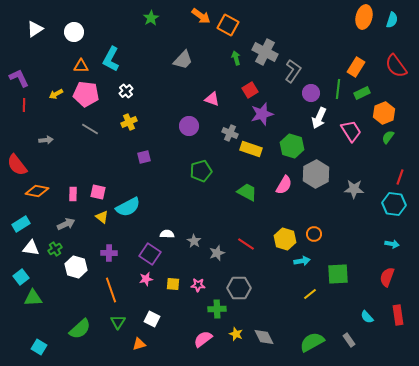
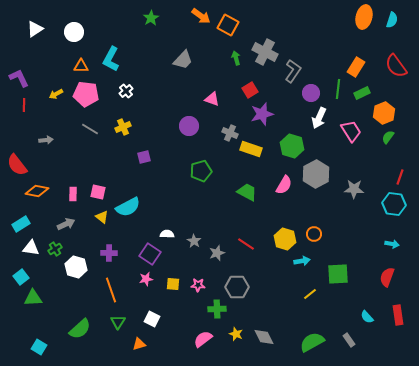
yellow cross at (129, 122): moved 6 px left, 5 px down
gray hexagon at (239, 288): moved 2 px left, 1 px up
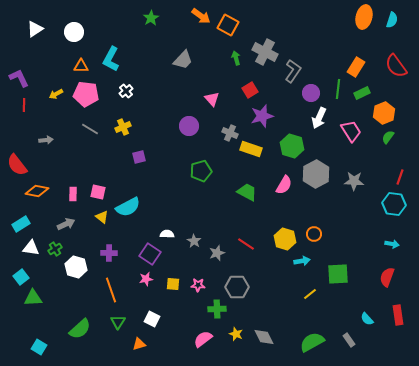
pink triangle at (212, 99): rotated 28 degrees clockwise
purple star at (262, 114): moved 2 px down
purple square at (144, 157): moved 5 px left
gray star at (354, 189): moved 8 px up
cyan semicircle at (367, 317): moved 2 px down
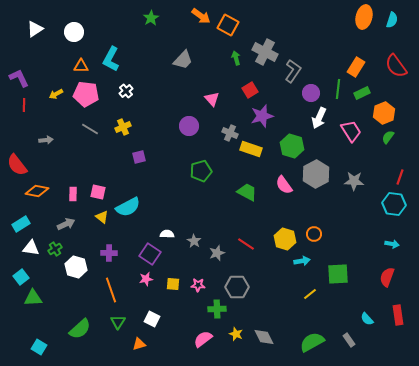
pink semicircle at (284, 185): rotated 114 degrees clockwise
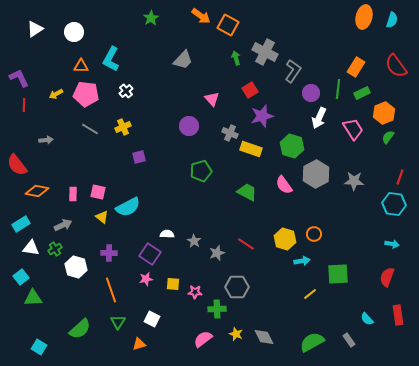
pink trapezoid at (351, 131): moved 2 px right, 2 px up
gray arrow at (66, 224): moved 3 px left, 1 px down
pink star at (198, 285): moved 3 px left, 7 px down
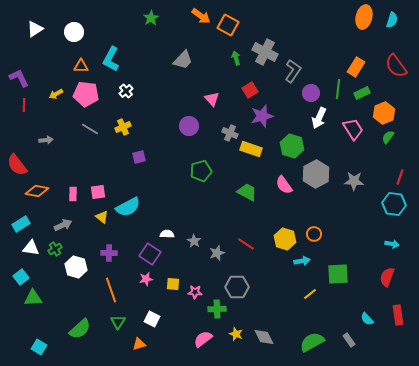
pink square at (98, 192): rotated 21 degrees counterclockwise
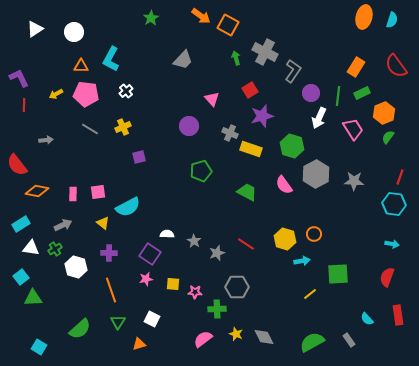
green line at (338, 89): moved 7 px down
yellow triangle at (102, 217): moved 1 px right, 6 px down
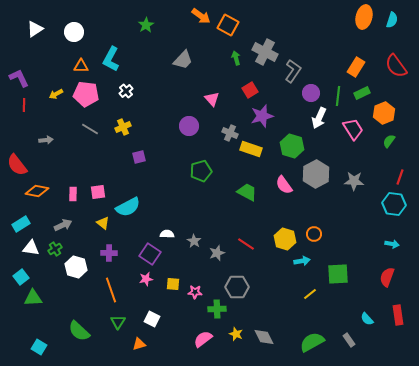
green star at (151, 18): moved 5 px left, 7 px down
green semicircle at (388, 137): moved 1 px right, 4 px down
green semicircle at (80, 329): moved 1 px left, 2 px down; rotated 85 degrees clockwise
